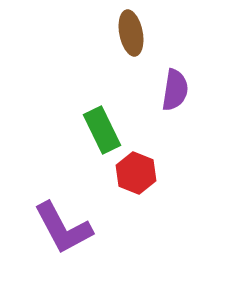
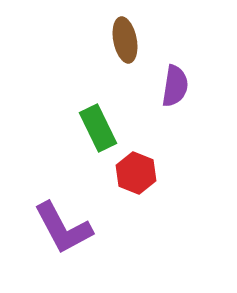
brown ellipse: moved 6 px left, 7 px down
purple semicircle: moved 4 px up
green rectangle: moved 4 px left, 2 px up
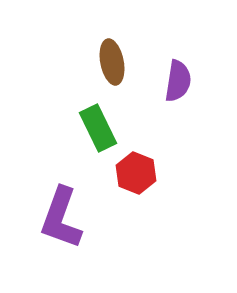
brown ellipse: moved 13 px left, 22 px down
purple semicircle: moved 3 px right, 5 px up
purple L-shape: moved 2 px left, 10 px up; rotated 48 degrees clockwise
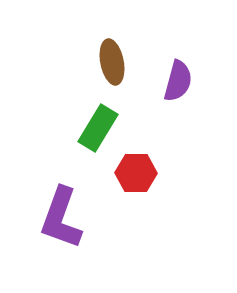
purple semicircle: rotated 6 degrees clockwise
green rectangle: rotated 57 degrees clockwise
red hexagon: rotated 21 degrees counterclockwise
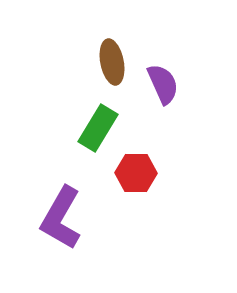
purple semicircle: moved 15 px left, 3 px down; rotated 39 degrees counterclockwise
purple L-shape: rotated 10 degrees clockwise
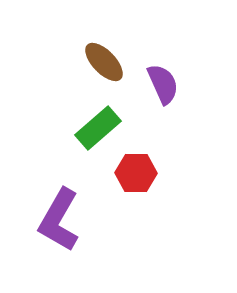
brown ellipse: moved 8 px left; rotated 33 degrees counterclockwise
green rectangle: rotated 18 degrees clockwise
purple L-shape: moved 2 px left, 2 px down
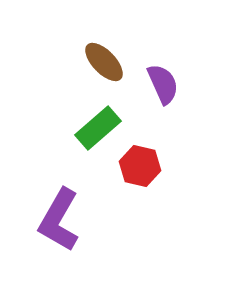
red hexagon: moved 4 px right, 7 px up; rotated 12 degrees clockwise
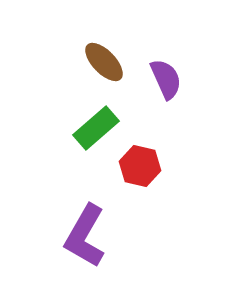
purple semicircle: moved 3 px right, 5 px up
green rectangle: moved 2 px left
purple L-shape: moved 26 px right, 16 px down
